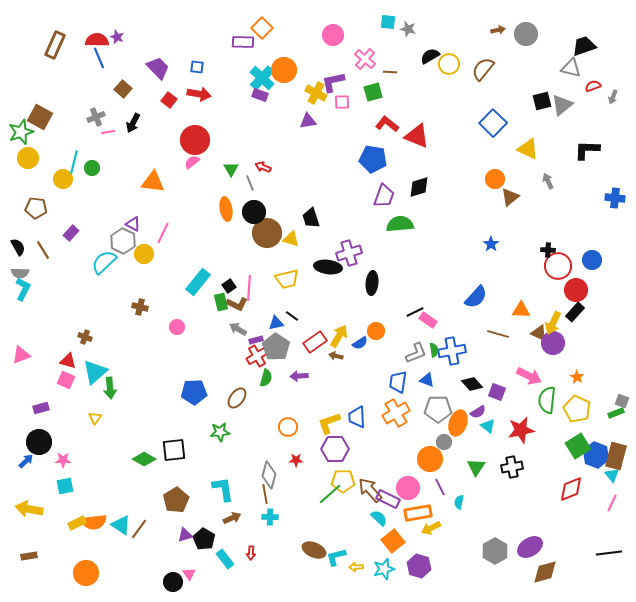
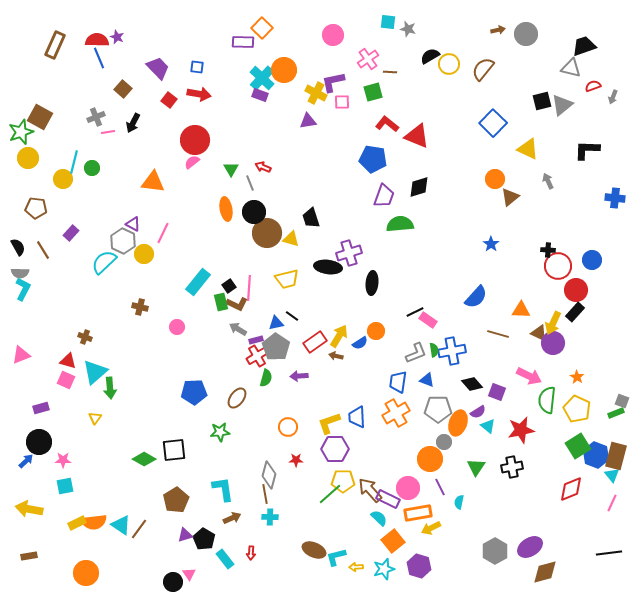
pink cross at (365, 59): moved 3 px right; rotated 15 degrees clockwise
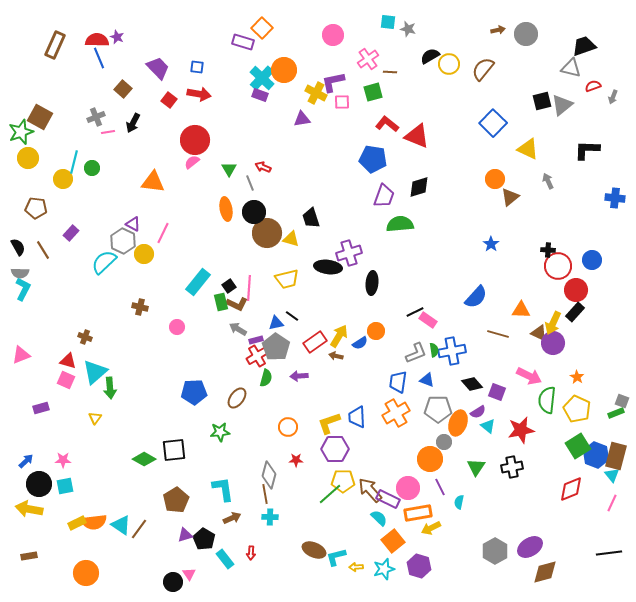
purple rectangle at (243, 42): rotated 15 degrees clockwise
purple triangle at (308, 121): moved 6 px left, 2 px up
green triangle at (231, 169): moved 2 px left
black circle at (39, 442): moved 42 px down
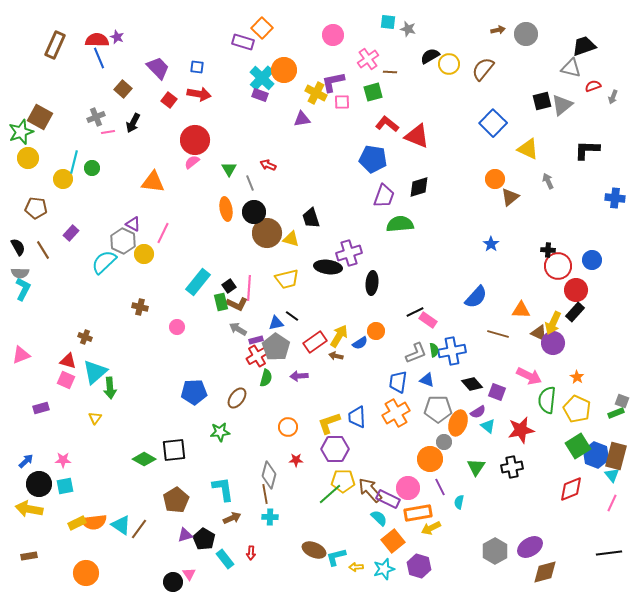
red arrow at (263, 167): moved 5 px right, 2 px up
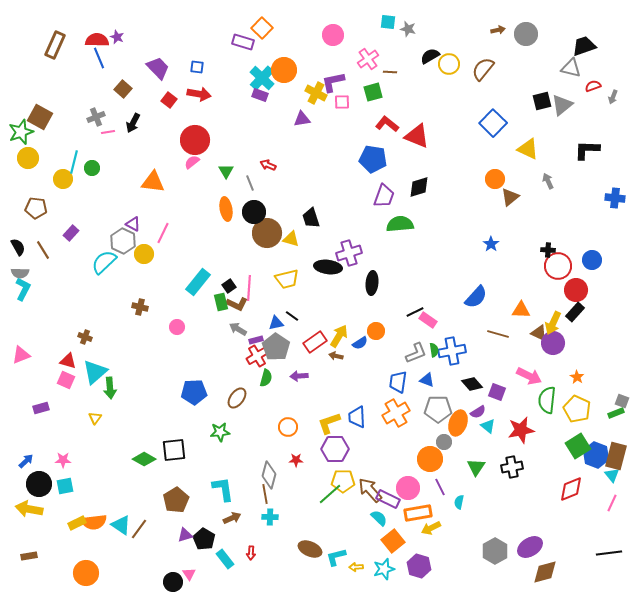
green triangle at (229, 169): moved 3 px left, 2 px down
brown ellipse at (314, 550): moved 4 px left, 1 px up
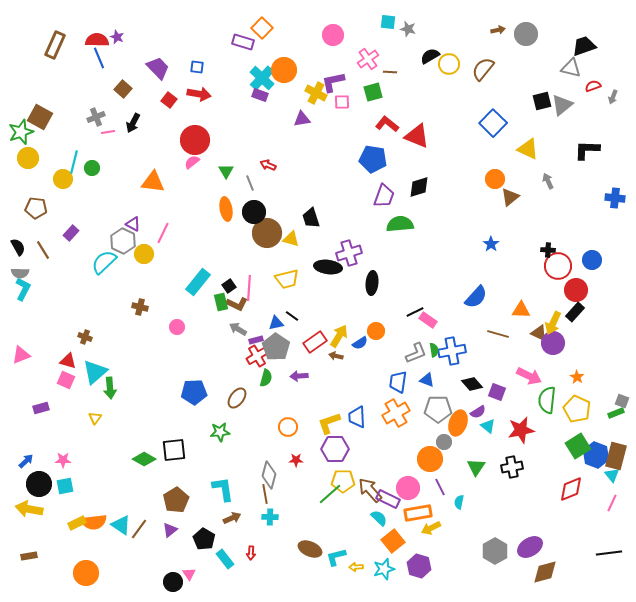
purple triangle at (185, 535): moved 15 px left, 5 px up; rotated 21 degrees counterclockwise
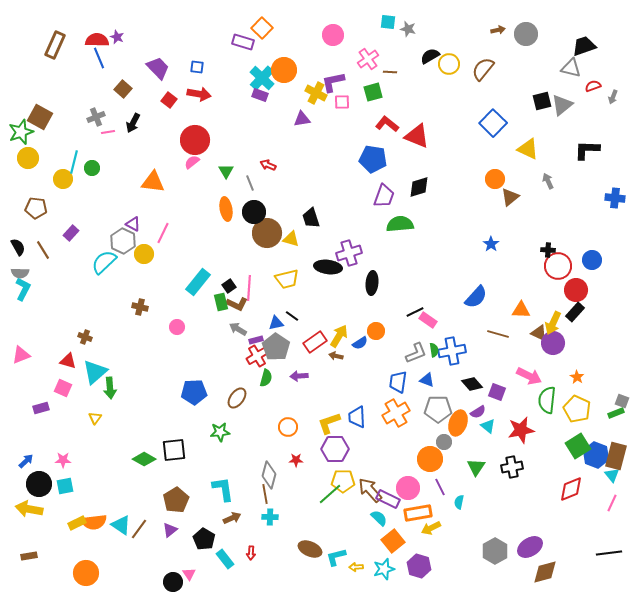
pink square at (66, 380): moved 3 px left, 8 px down
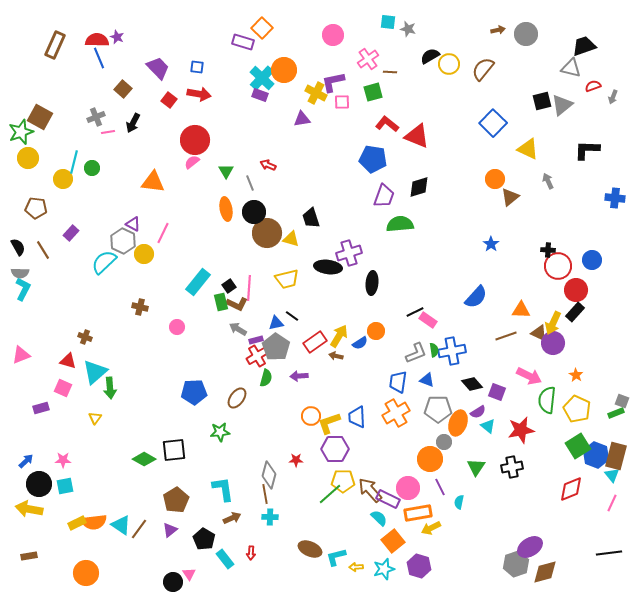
brown line at (498, 334): moved 8 px right, 2 px down; rotated 35 degrees counterclockwise
orange star at (577, 377): moved 1 px left, 2 px up
orange circle at (288, 427): moved 23 px right, 11 px up
gray hexagon at (495, 551): moved 21 px right, 13 px down; rotated 10 degrees clockwise
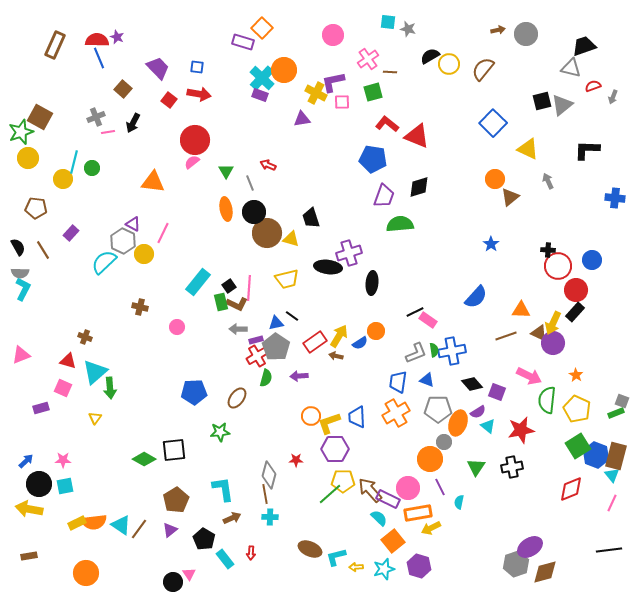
gray arrow at (238, 329): rotated 30 degrees counterclockwise
black line at (609, 553): moved 3 px up
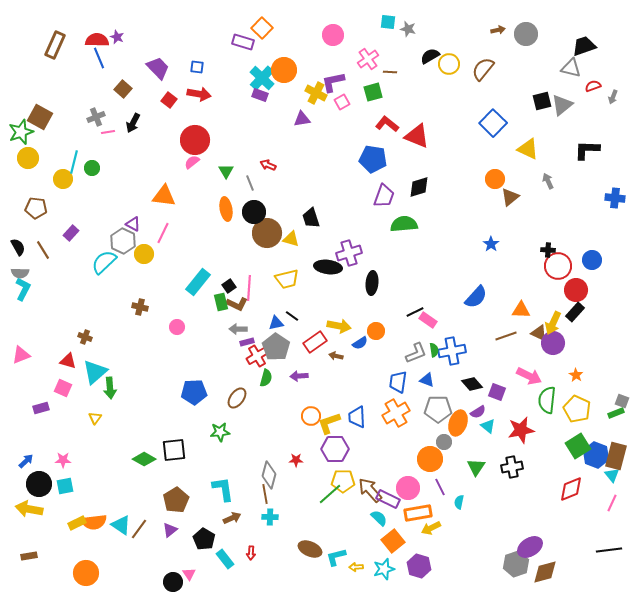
pink square at (342, 102): rotated 28 degrees counterclockwise
orange triangle at (153, 182): moved 11 px right, 14 px down
green semicircle at (400, 224): moved 4 px right
yellow arrow at (339, 336): moved 10 px up; rotated 70 degrees clockwise
purple rectangle at (256, 340): moved 9 px left, 2 px down
